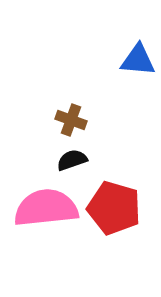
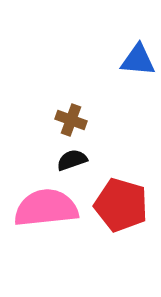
red pentagon: moved 7 px right, 3 px up
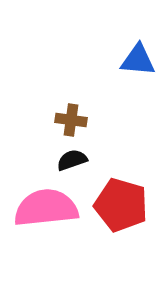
brown cross: rotated 12 degrees counterclockwise
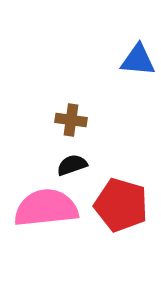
black semicircle: moved 5 px down
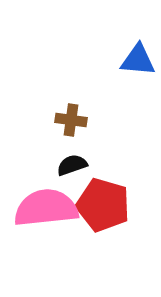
red pentagon: moved 18 px left
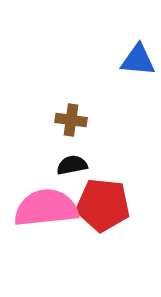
black semicircle: rotated 8 degrees clockwise
red pentagon: rotated 10 degrees counterclockwise
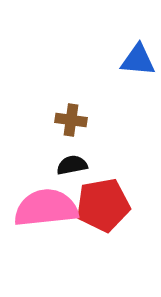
red pentagon: rotated 16 degrees counterclockwise
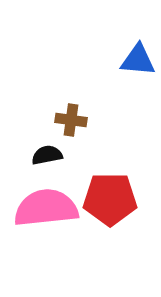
black semicircle: moved 25 px left, 10 px up
red pentagon: moved 7 px right, 6 px up; rotated 10 degrees clockwise
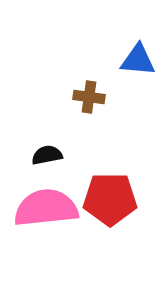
brown cross: moved 18 px right, 23 px up
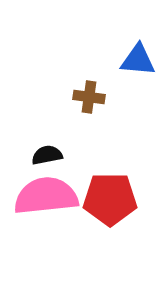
pink semicircle: moved 12 px up
